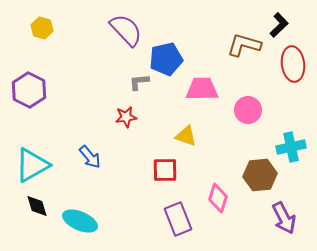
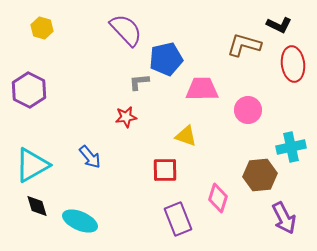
black L-shape: rotated 70 degrees clockwise
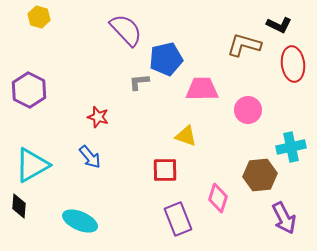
yellow hexagon: moved 3 px left, 11 px up
red star: moved 28 px left; rotated 25 degrees clockwise
black diamond: moved 18 px left; rotated 20 degrees clockwise
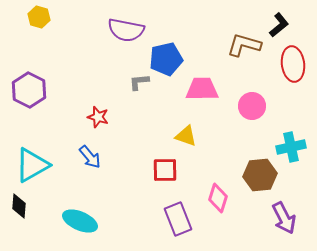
black L-shape: rotated 65 degrees counterclockwise
purple semicircle: rotated 144 degrees clockwise
pink circle: moved 4 px right, 4 px up
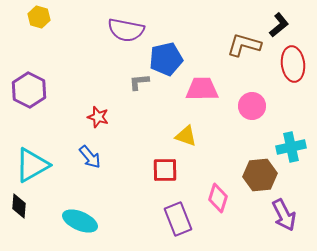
purple arrow: moved 3 px up
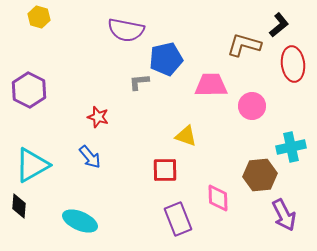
pink trapezoid: moved 9 px right, 4 px up
pink diamond: rotated 20 degrees counterclockwise
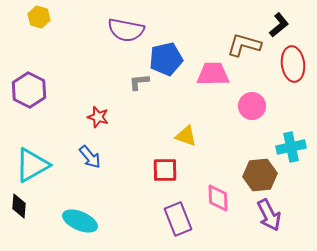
pink trapezoid: moved 2 px right, 11 px up
purple arrow: moved 15 px left
